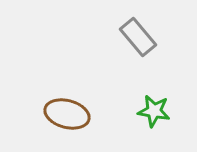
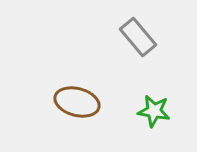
brown ellipse: moved 10 px right, 12 px up
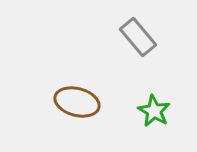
green star: rotated 20 degrees clockwise
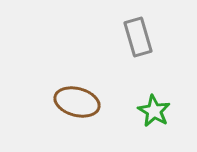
gray rectangle: rotated 24 degrees clockwise
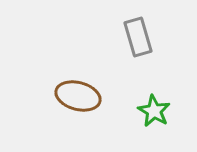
brown ellipse: moved 1 px right, 6 px up
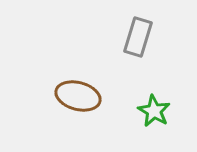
gray rectangle: rotated 33 degrees clockwise
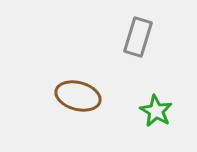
green star: moved 2 px right
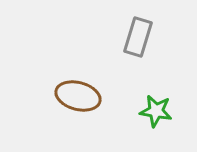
green star: rotated 20 degrees counterclockwise
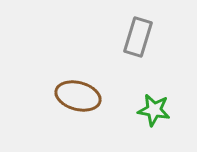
green star: moved 2 px left, 1 px up
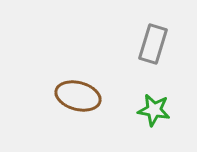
gray rectangle: moved 15 px right, 7 px down
